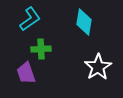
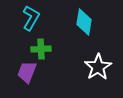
cyan L-shape: moved 1 px right, 1 px up; rotated 25 degrees counterclockwise
purple trapezoid: moved 1 px right, 1 px up; rotated 40 degrees clockwise
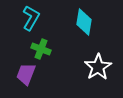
green cross: rotated 24 degrees clockwise
purple trapezoid: moved 1 px left, 2 px down
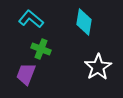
cyan L-shape: moved 1 px down; rotated 80 degrees counterclockwise
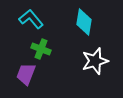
cyan L-shape: rotated 10 degrees clockwise
white star: moved 3 px left, 6 px up; rotated 16 degrees clockwise
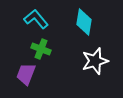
cyan L-shape: moved 5 px right
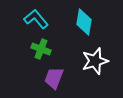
purple trapezoid: moved 28 px right, 4 px down
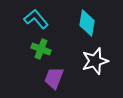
cyan diamond: moved 3 px right, 1 px down
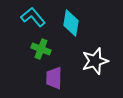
cyan L-shape: moved 3 px left, 2 px up
cyan diamond: moved 16 px left
purple trapezoid: rotated 20 degrees counterclockwise
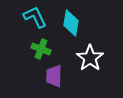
cyan L-shape: moved 2 px right; rotated 15 degrees clockwise
white star: moved 5 px left, 3 px up; rotated 20 degrees counterclockwise
purple trapezoid: moved 2 px up
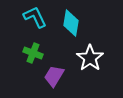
green cross: moved 8 px left, 4 px down
purple trapezoid: rotated 30 degrees clockwise
